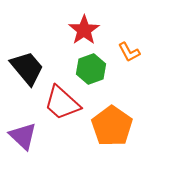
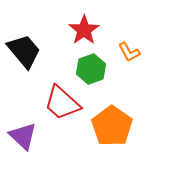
black trapezoid: moved 3 px left, 17 px up
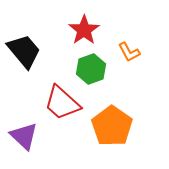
purple triangle: moved 1 px right
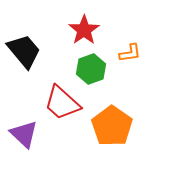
orange L-shape: moved 1 px right, 1 px down; rotated 70 degrees counterclockwise
purple triangle: moved 2 px up
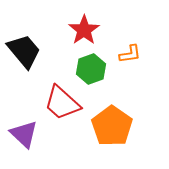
orange L-shape: moved 1 px down
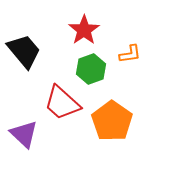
orange pentagon: moved 5 px up
